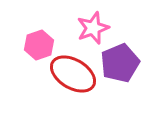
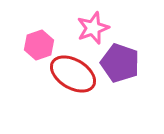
purple pentagon: rotated 30 degrees counterclockwise
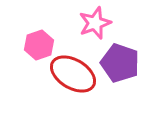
pink star: moved 2 px right, 5 px up
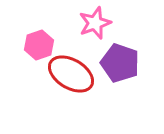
red ellipse: moved 2 px left
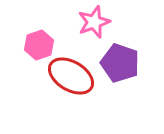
pink star: moved 1 px left, 1 px up
red ellipse: moved 2 px down
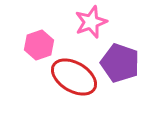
pink star: moved 3 px left
red ellipse: moved 3 px right, 1 px down
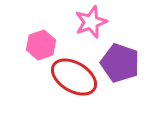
pink hexagon: moved 2 px right
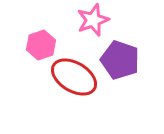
pink star: moved 2 px right, 2 px up
purple pentagon: moved 3 px up
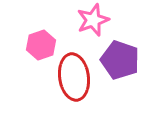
red ellipse: rotated 51 degrees clockwise
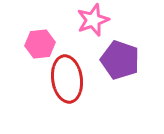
pink hexagon: moved 1 px left, 1 px up; rotated 12 degrees clockwise
red ellipse: moved 7 px left, 2 px down
